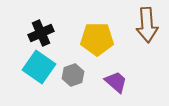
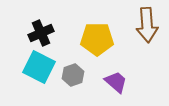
cyan square: rotated 8 degrees counterclockwise
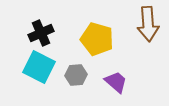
brown arrow: moved 1 px right, 1 px up
yellow pentagon: rotated 16 degrees clockwise
gray hexagon: moved 3 px right; rotated 15 degrees clockwise
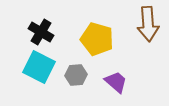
black cross: moved 1 px up; rotated 35 degrees counterclockwise
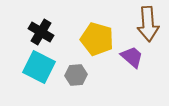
purple trapezoid: moved 16 px right, 25 px up
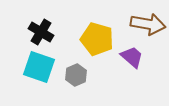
brown arrow: rotated 76 degrees counterclockwise
cyan square: rotated 8 degrees counterclockwise
gray hexagon: rotated 20 degrees counterclockwise
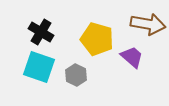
gray hexagon: rotated 10 degrees counterclockwise
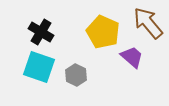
brown arrow: moved 1 px up; rotated 140 degrees counterclockwise
yellow pentagon: moved 6 px right, 7 px up; rotated 8 degrees clockwise
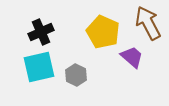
brown arrow: rotated 12 degrees clockwise
black cross: rotated 35 degrees clockwise
cyan square: rotated 32 degrees counterclockwise
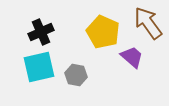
brown arrow: rotated 8 degrees counterclockwise
gray hexagon: rotated 15 degrees counterclockwise
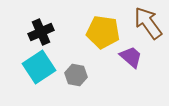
yellow pentagon: rotated 16 degrees counterclockwise
purple trapezoid: moved 1 px left
cyan square: rotated 20 degrees counterclockwise
